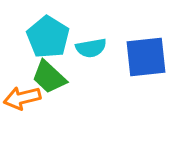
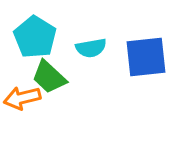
cyan pentagon: moved 13 px left
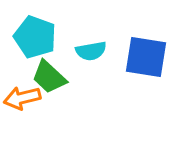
cyan pentagon: rotated 12 degrees counterclockwise
cyan semicircle: moved 3 px down
blue square: rotated 15 degrees clockwise
